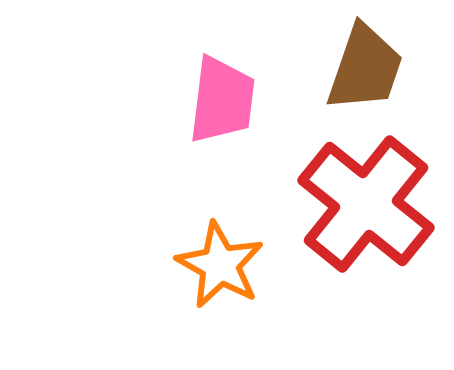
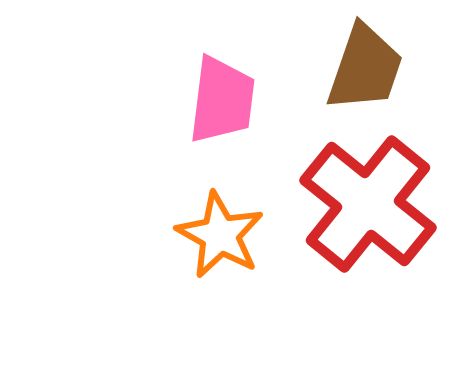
red cross: moved 2 px right
orange star: moved 30 px up
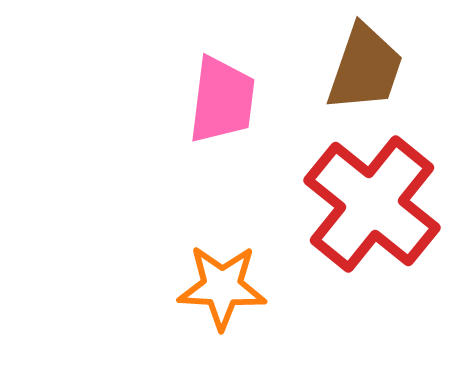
red cross: moved 4 px right
orange star: moved 2 px right, 52 px down; rotated 26 degrees counterclockwise
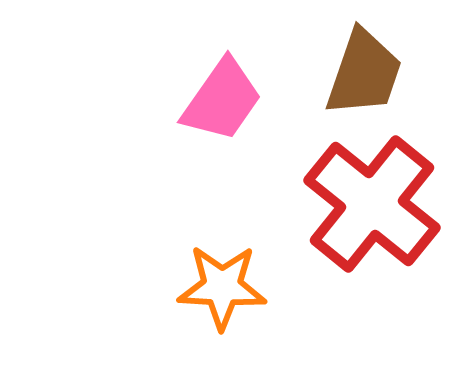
brown trapezoid: moved 1 px left, 5 px down
pink trapezoid: rotated 28 degrees clockwise
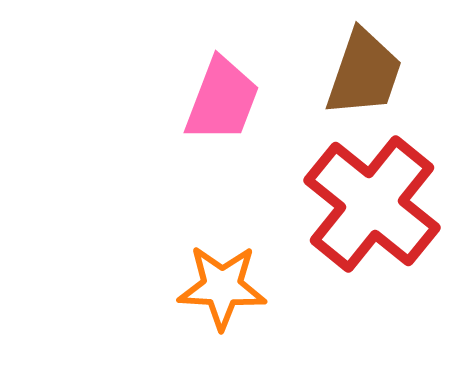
pink trapezoid: rotated 14 degrees counterclockwise
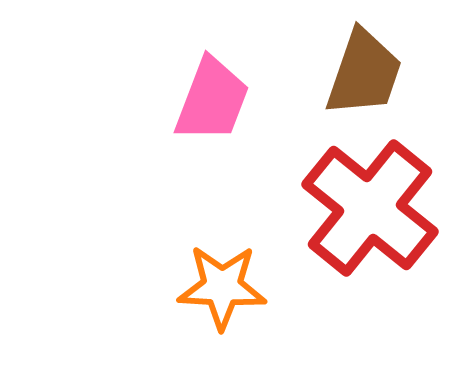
pink trapezoid: moved 10 px left
red cross: moved 2 px left, 4 px down
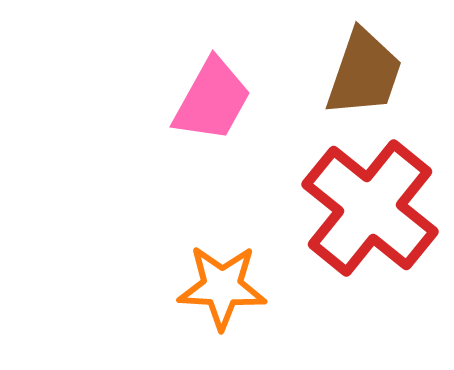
pink trapezoid: rotated 8 degrees clockwise
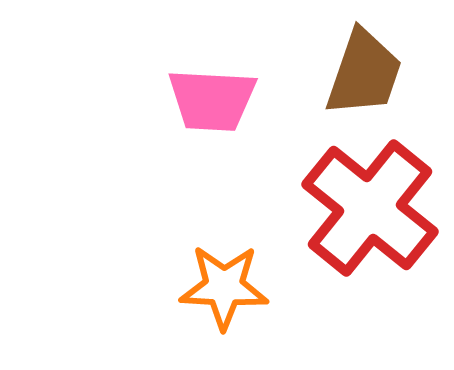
pink trapezoid: rotated 64 degrees clockwise
orange star: moved 2 px right
